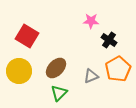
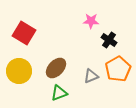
red square: moved 3 px left, 3 px up
green triangle: rotated 24 degrees clockwise
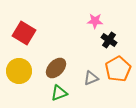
pink star: moved 4 px right
gray triangle: moved 2 px down
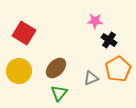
green triangle: rotated 30 degrees counterclockwise
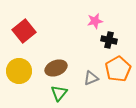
pink star: rotated 14 degrees counterclockwise
red square: moved 2 px up; rotated 20 degrees clockwise
black cross: rotated 21 degrees counterclockwise
brown ellipse: rotated 25 degrees clockwise
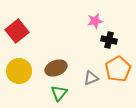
red square: moved 7 px left
